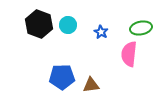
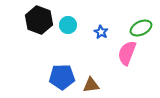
black hexagon: moved 4 px up
green ellipse: rotated 15 degrees counterclockwise
pink semicircle: moved 2 px left, 1 px up; rotated 15 degrees clockwise
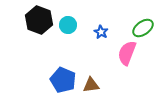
green ellipse: moved 2 px right; rotated 10 degrees counterclockwise
blue pentagon: moved 1 px right, 3 px down; rotated 25 degrees clockwise
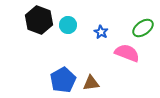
pink semicircle: rotated 90 degrees clockwise
blue pentagon: rotated 20 degrees clockwise
brown triangle: moved 2 px up
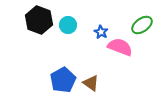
green ellipse: moved 1 px left, 3 px up
pink semicircle: moved 7 px left, 6 px up
brown triangle: rotated 42 degrees clockwise
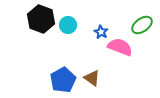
black hexagon: moved 2 px right, 1 px up
brown triangle: moved 1 px right, 5 px up
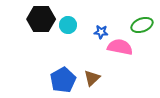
black hexagon: rotated 20 degrees counterclockwise
green ellipse: rotated 15 degrees clockwise
blue star: rotated 24 degrees counterclockwise
pink semicircle: rotated 10 degrees counterclockwise
brown triangle: rotated 42 degrees clockwise
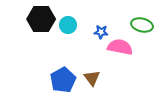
green ellipse: rotated 35 degrees clockwise
brown triangle: rotated 24 degrees counterclockwise
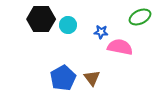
green ellipse: moved 2 px left, 8 px up; rotated 40 degrees counterclockwise
blue pentagon: moved 2 px up
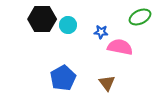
black hexagon: moved 1 px right
brown triangle: moved 15 px right, 5 px down
